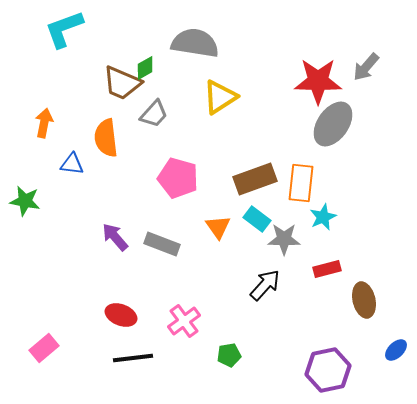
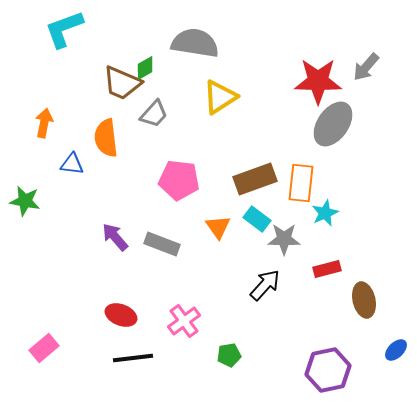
pink pentagon: moved 1 px right, 2 px down; rotated 9 degrees counterclockwise
cyan star: moved 2 px right, 4 px up
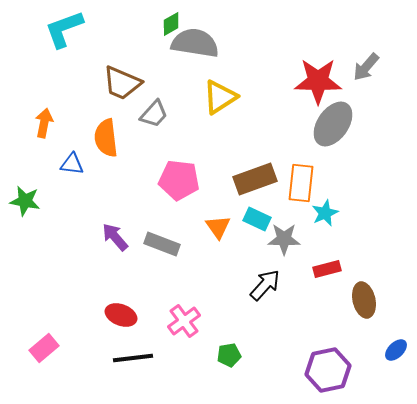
green diamond: moved 26 px right, 44 px up
cyan rectangle: rotated 12 degrees counterclockwise
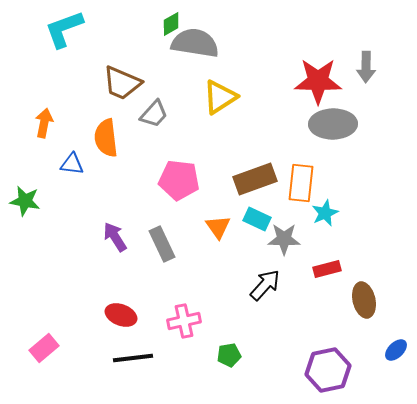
gray arrow: rotated 40 degrees counterclockwise
gray ellipse: rotated 54 degrees clockwise
purple arrow: rotated 8 degrees clockwise
gray rectangle: rotated 44 degrees clockwise
pink cross: rotated 24 degrees clockwise
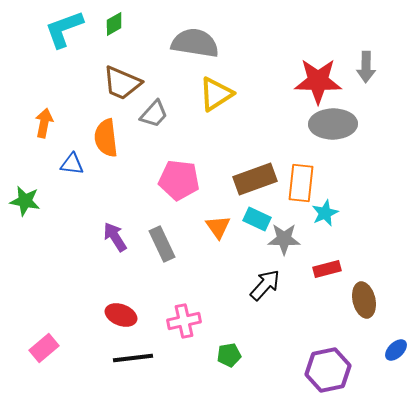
green diamond: moved 57 px left
yellow triangle: moved 4 px left, 3 px up
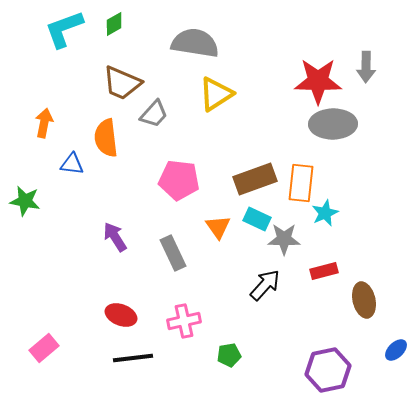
gray rectangle: moved 11 px right, 9 px down
red rectangle: moved 3 px left, 2 px down
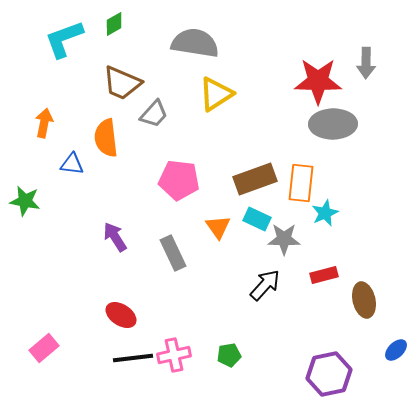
cyan L-shape: moved 10 px down
gray arrow: moved 4 px up
red rectangle: moved 4 px down
red ellipse: rotated 12 degrees clockwise
pink cross: moved 10 px left, 34 px down
purple hexagon: moved 1 px right, 4 px down
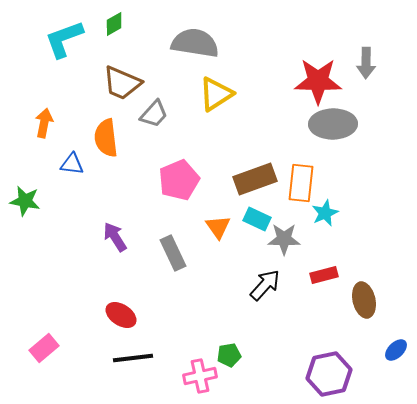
pink pentagon: rotated 30 degrees counterclockwise
pink cross: moved 26 px right, 21 px down
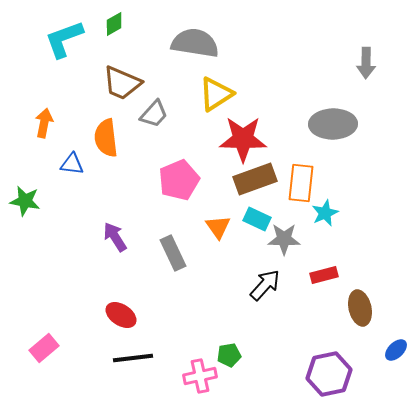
red star: moved 75 px left, 58 px down
brown ellipse: moved 4 px left, 8 px down
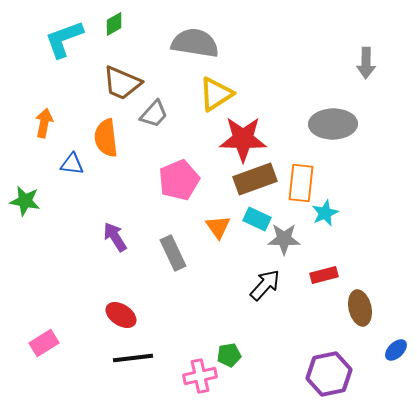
pink rectangle: moved 5 px up; rotated 8 degrees clockwise
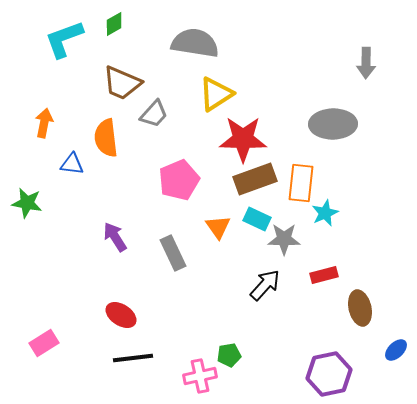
green star: moved 2 px right, 2 px down
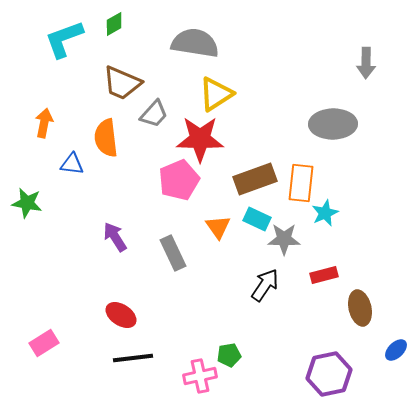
red star: moved 43 px left
black arrow: rotated 8 degrees counterclockwise
